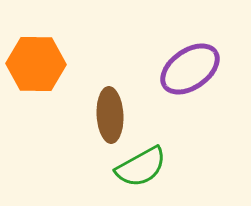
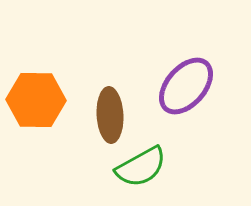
orange hexagon: moved 36 px down
purple ellipse: moved 4 px left, 17 px down; rotated 14 degrees counterclockwise
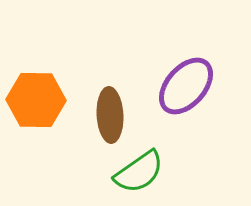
green semicircle: moved 2 px left, 5 px down; rotated 6 degrees counterclockwise
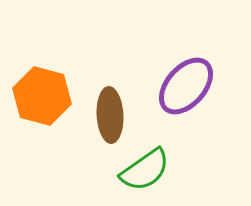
orange hexagon: moved 6 px right, 4 px up; rotated 14 degrees clockwise
green semicircle: moved 6 px right, 2 px up
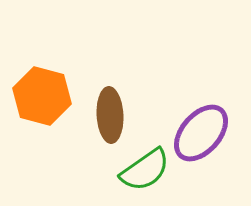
purple ellipse: moved 15 px right, 47 px down
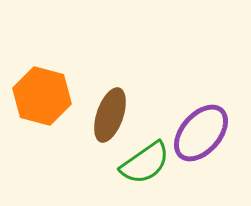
brown ellipse: rotated 22 degrees clockwise
green semicircle: moved 7 px up
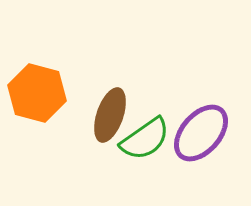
orange hexagon: moved 5 px left, 3 px up
green semicircle: moved 24 px up
